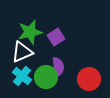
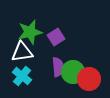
white triangle: rotated 15 degrees clockwise
green circle: moved 27 px right, 5 px up
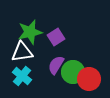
purple semicircle: moved 2 px left, 2 px up; rotated 144 degrees counterclockwise
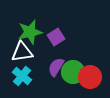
purple semicircle: moved 2 px down
red circle: moved 1 px right, 2 px up
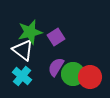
white triangle: moved 1 px right, 2 px up; rotated 45 degrees clockwise
green circle: moved 2 px down
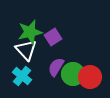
purple square: moved 3 px left
white triangle: moved 3 px right; rotated 10 degrees clockwise
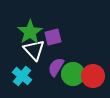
green star: rotated 20 degrees counterclockwise
purple square: rotated 18 degrees clockwise
white triangle: moved 8 px right
red circle: moved 3 px right, 1 px up
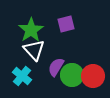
green star: moved 1 px right, 2 px up
purple square: moved 13 px right, 13 px up
green circle: moved 1 px left, 1 px down
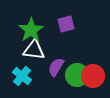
white triangle: rotated 40 degrees counterclockwise
green circle: moved 5 px right
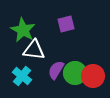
green star: moved 8 px left; rotated 10 degrees counterclockwise
purple semicircle: moved 3 px down
green circle: moved 2 px left, 2 px up
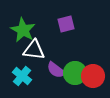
purple semicircle: rotated 84 degrees counterclockwise
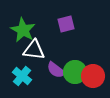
green circle: moved 1 px up
